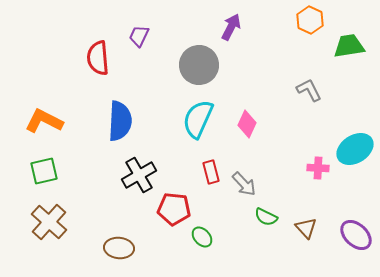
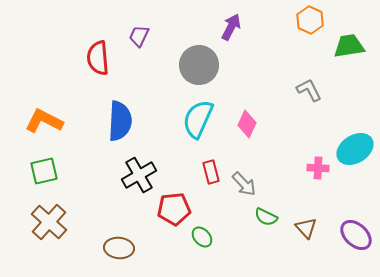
red pentagon: rotated 12 degrees counterclockwise
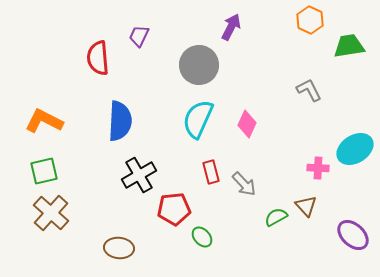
green semicircle: moved 10 px right; rotated 125 degrees clockwise
brown cross: moved 2 px right, 9 px up
brown triangle: moved 22 px up
purple ellipse: moved 3 px left
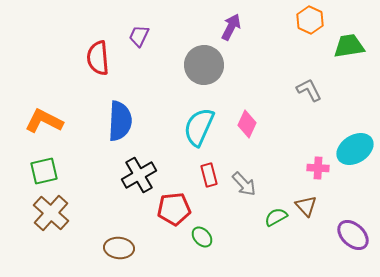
gray circle: moved 5 px right
cyan semicircle: moved 1 px right, 8 px down
red rectangle: moved 2 px left, 3 px down
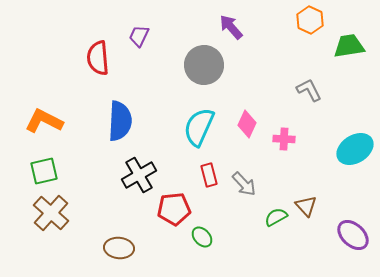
purple arrow: rotated 68 degrees counterclockwise
pink cross: moved 34 px left, 29 px up
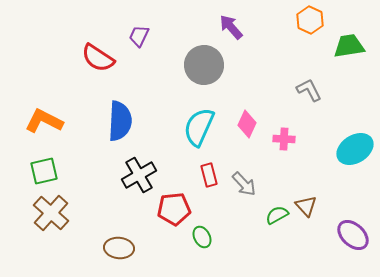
red semicircle: rotated 52 degrees counterclockwise
green semicircle: moved 1 px right, 2 px up
green ellipse: rotated 15 degrees clockwise
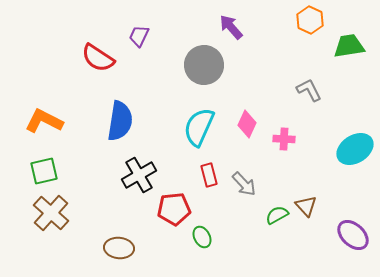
blue semicircle: rotated 6 degrees clockwise
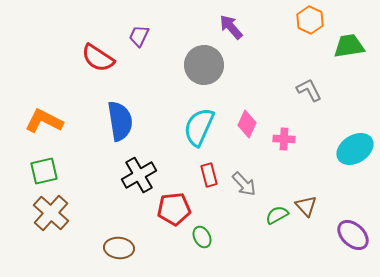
blue semicircle: rotated 18 degrees counterclockwise
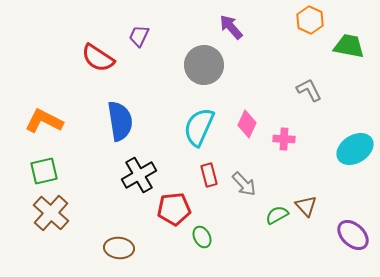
green trapezoid: rotated 20 degrees clockwise
